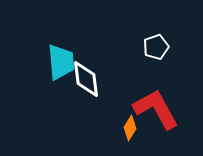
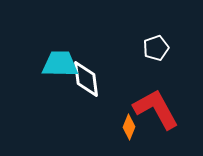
white pentagon: moved 1 px down
cyan trapezoid: moved 1 px left, 2 px down; rotated 84 degrees counterclockwise
orange diamond: moved 1 px left, 1 px up; rotated 10 degrees counterclockwise
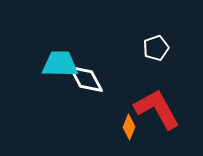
white diamond: rotated 21 degrees counterclockwise
red L-shape: moved 1 px right
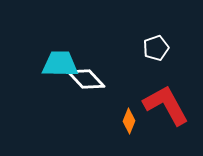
white diamond: rotated 15 degrees counterclockwise
red L-shape: moved 9 px right, 4 px up
orange diamond: moved 6 px up
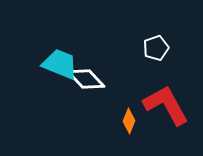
cyan trapezoid: rotated 21 degrees clockwise
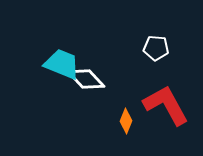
white pentagon: rotated 25 degrees clockwise
cyan trapezoid: moved 2 px right
orange diamond: moved 3 px left
